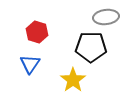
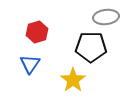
red hexagon: rotated 25 degrees clockwise
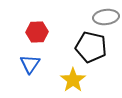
red hexagon: rotated 15 degrees clockwise
black pentagon: rotated 12 degrees clockwise
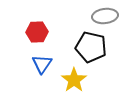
gray ellipse: moved 1 px left, 1 px up
blue triangle: moved 12 px right
yellow star: moved 1 px right
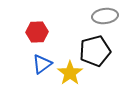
black pentagon: moved 4 px right, 4 px down; rotated 28 degrees counterclockwise
blue triangle: rotated 20 degrees clockwise
yellow star: moved 4 px left, 7 px up
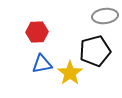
blue triangle: rotated 25 degrees clockwise
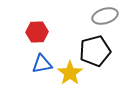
gray ellipse: rotated 10 degrees counterclockwise
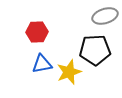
black pentagon: moved 1 px up; rotated 12 degrees clockwise
yellow star: moved 1 px left, 1 px up; rotated 15 degrees clockwise
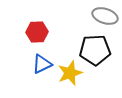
gray ellipse: rotated 35 degrees clockwise
blue triangle: rotated 15 degrees counterclockwise
yellow star: moved 1 px right, 1 px down
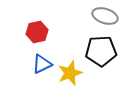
red hexagon: rotated 10 degrees counterclockwise
black pentagon: moved 6 px right, 1 px down
